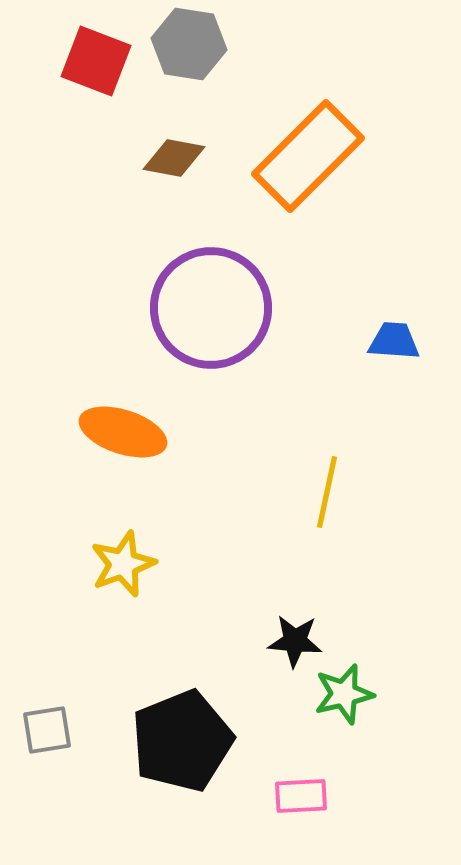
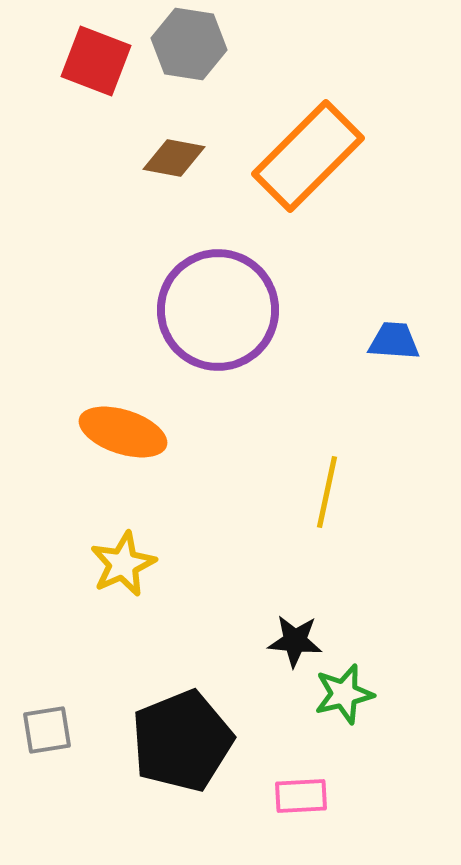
purple circle: moved 7 px right, 2 px down
yellow star: rotated 4 degrees counterclockwise
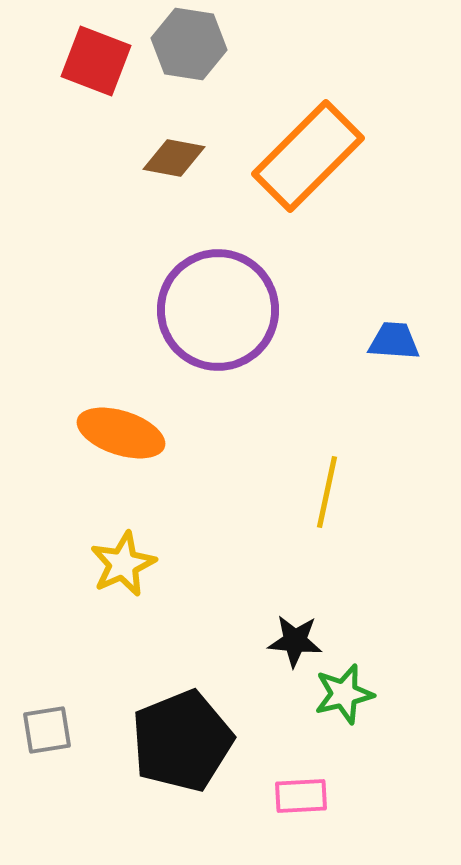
orange ellipse: moved 2 px left, 1 px down
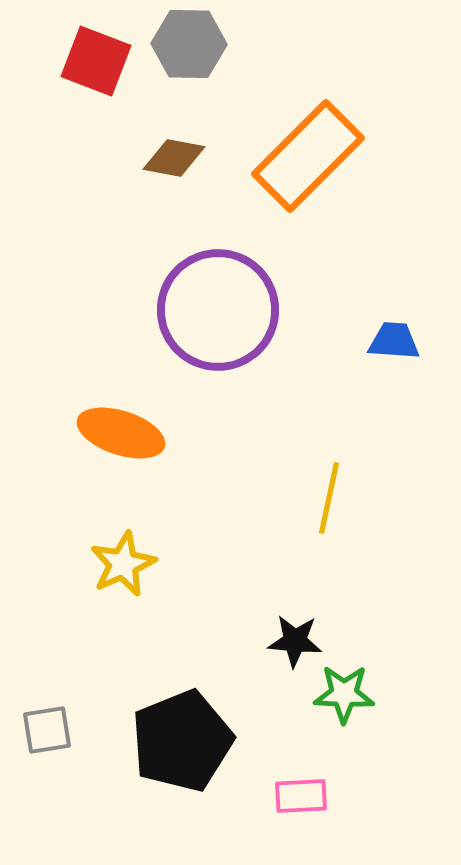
gray hexagon: rotated 8 degrees counterclockwise
yellow line: moved 2 px right, 6 px down
green star: rotated 16 degrees clockwise
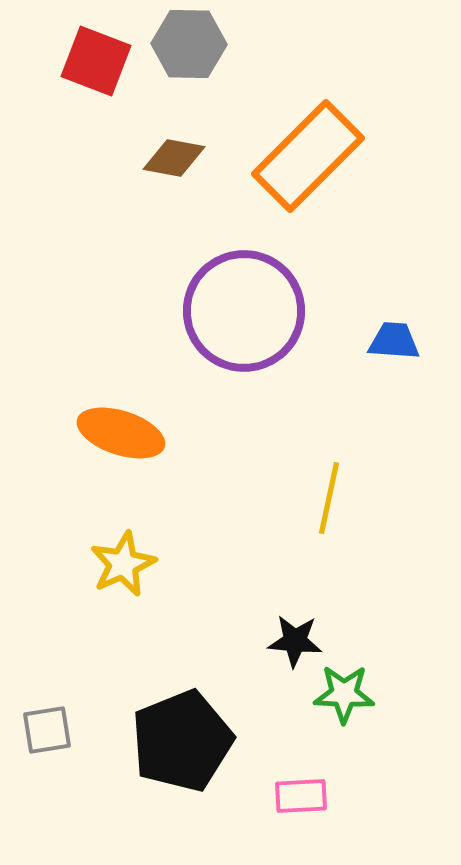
purple circle: moved 26 px right, 1 px down
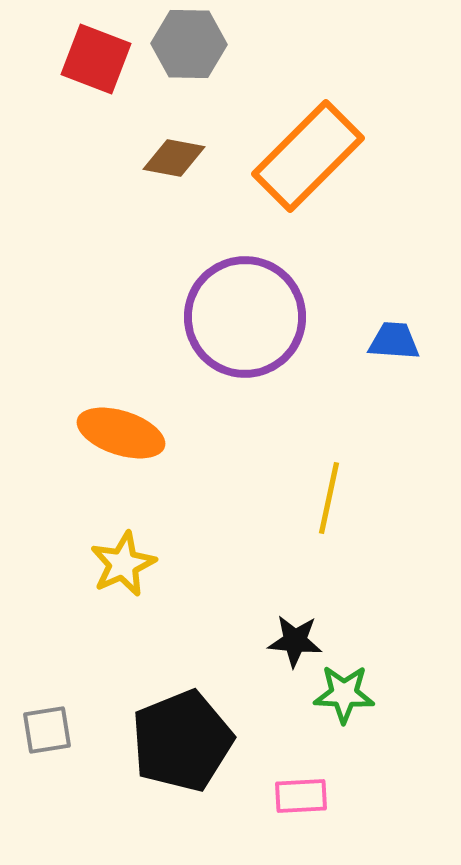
red square: moved 2 px up
purple circle: moved 1 px right, 6 px down
